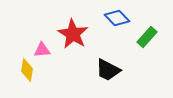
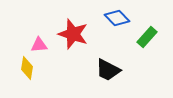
red star: rotated 12 degrees counterclockwise
pink triangle: moved 3 px left, 5 px up
yellow diamond: moved 2 px up
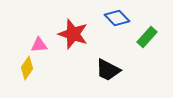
yellow diamond: rotated 25 degrees clockwise
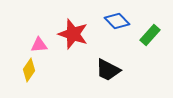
blue diamond: moved 3 px down
green rectangle: moved 3 px right, 2 px up
yellow diamond: moved 2 px right, 2 px down
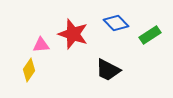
blue diamond: moved 1 px left, 2 px down
green rectangle: rotated 15 degrees clockwise
pink triangle: moved 2 px right
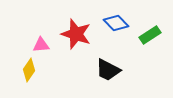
red star: moved 3 px right
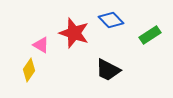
blue diamond: moved 5 px left, 3 px up
red star: moved 2 px left, 1 px up
pink triangle: rotated 36 degrees clockwise
